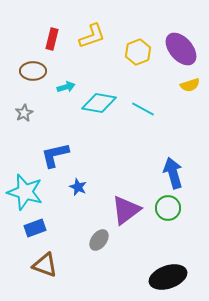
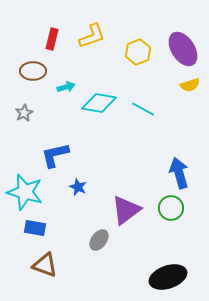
purple ellipse: moved 2 px right; rotated 8 degrees clockwise
blue arrow: moved 6 px right
green circle: moved 3 px right
blue rectangle: rotated 30 degrees clockwise
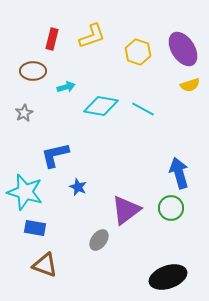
yellow hexagon: rotated 20 degrees counterclockwise
cyan diamond: moved 2 px right, 3 px down
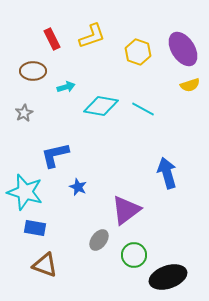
red rectangle: rotated 40 degrees counterclockwise
blue arrow: moved 12 px left
green circle: moved 37 px left, 47 px down
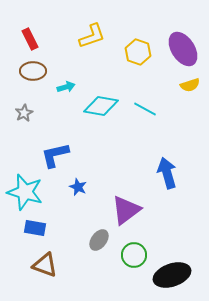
red rectangle: moved 22 px left
cyan line: moved 2 px right
black ellipse: moved 4 px right, 2 px up
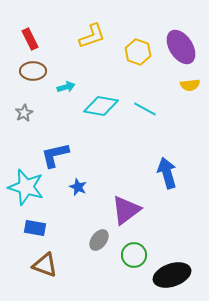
purple ellipse: moved 2 px left, 2 px up
yellow semicircle: rotated 12 degrees clockwise
cyan star: moved 1 px right, 5 px up
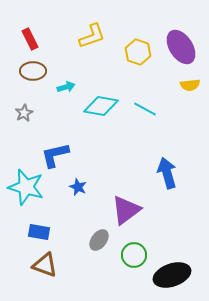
blue rectangle: moved 4 px right, 4 px down
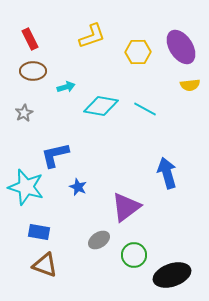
yellow hexagon: rotated 20 degrees counterclockwise
purple triangle: moved 3 px up
gray ellipse: rotated 20 degrees clockwise
